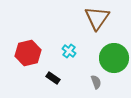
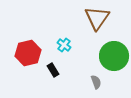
cyan cross: moved 5 px left, 6 px up
green circle: moved 2 px up
black rectangle: moved 8 px up; rotated 24 degrees clockwise
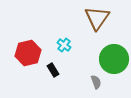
green circle: moved 3 px down
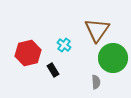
brown triangle: moved 12 px down
green circle: moved 1 px left, 1 px up
gray semicircle: rotated 16 degrees clockwise
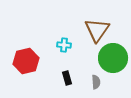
cyan cross: rotated 32 degrees counterclockwise
red hexagon: moved 2 px left, 8 px down
black rectangle: moved 14 px right, 8 px down; rotated 16 degrees clockwise
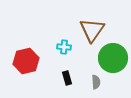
brown triangle: moved 5 px left
cyan cross: moved 2 px down
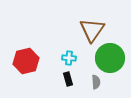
cyan cross: moved 5 px right, 11 px down
green circle: moved 3 px left
black rectangle: moved 1 px right, 1 px down
